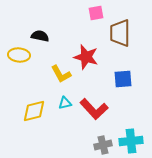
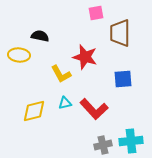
red star: moved 1 px left
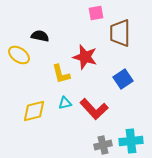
yellow ellipse: rotated 30 degrees clockwise
yellow L-shape: rotated 15 degrees clockwise
blue square: rotated 30 degrees counterclockwise
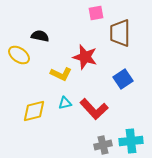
yellow L-shape: rotated 50 degrees counterclockwise
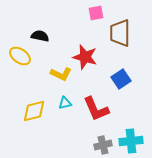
yellow ellipse: moved 1 px right, 1 px down
blue square: moved 2 px left
red L-shape: moved 2 px right; rotated 20 degrees clockwise
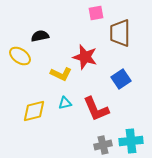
black semicircle: rotated 24 degrees counterclockwise
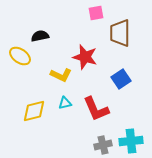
yellow L-shape: moved 1 px down
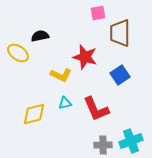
pink square: moved 2 px right
yellow ellipse: moved 2 px left, 3 px up
blue square: moved 1 px left, 4 px up
yellow diamond: moved 3 px down
cyan cross: rotated 15 degrees counterclockwise
gray cross: rotated 12 degrees clockwise
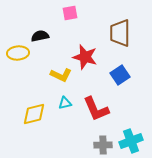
pink square: moved 28 px left
yellow ellipse: rotated 40 degrees counterclockwise
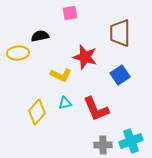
yellow diamond: moved 3 px right, 2 px up; rotated 35 degrees counterclockwise
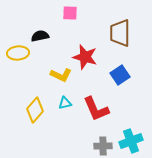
pink square: rotated 14 degrees clockwise
yellow diamond: moved 2 px left, 2 px up
gray cross: moved 1 px down
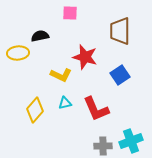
brown trapezoid: moved 2 px up
